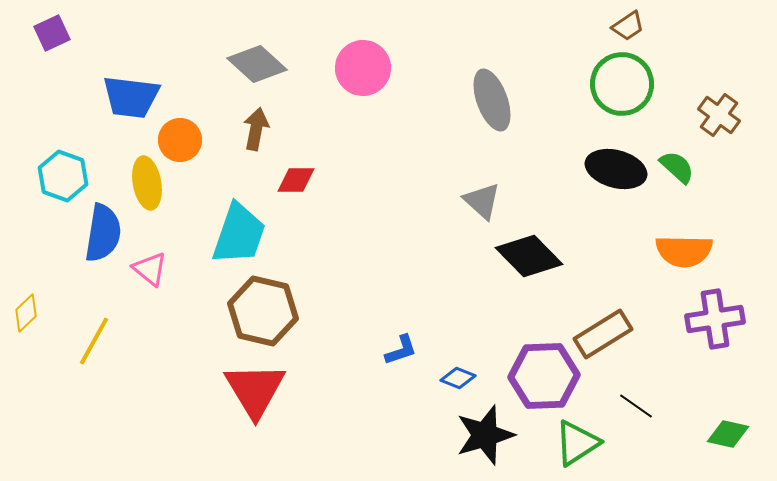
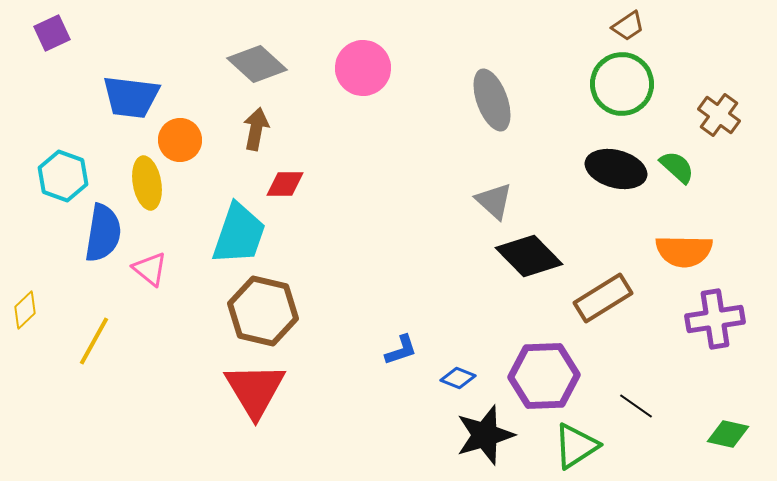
red diamond: moved 11 px left, 4 px down
gray triangle: moved 12 px right
yellow diamond: moved 1 px left, 3 px up
brown rectangle: moved 36 px up
green triangle: moved 1 px left, 3 px down
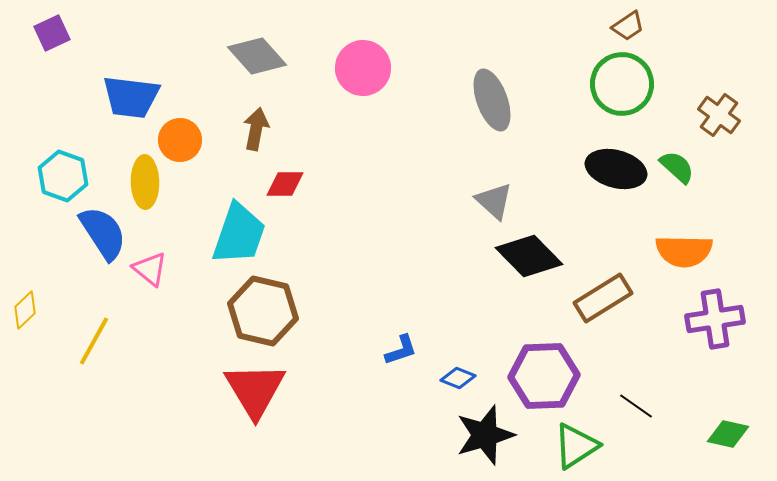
gray diamond: moved 8 px up; rotated 6 degrees clockwise
yellow ellipse: moved 2 px left, 1 px up; rotated 9 degrees clockwise
blue semicircle: rotated 42 degrees counterclockwise
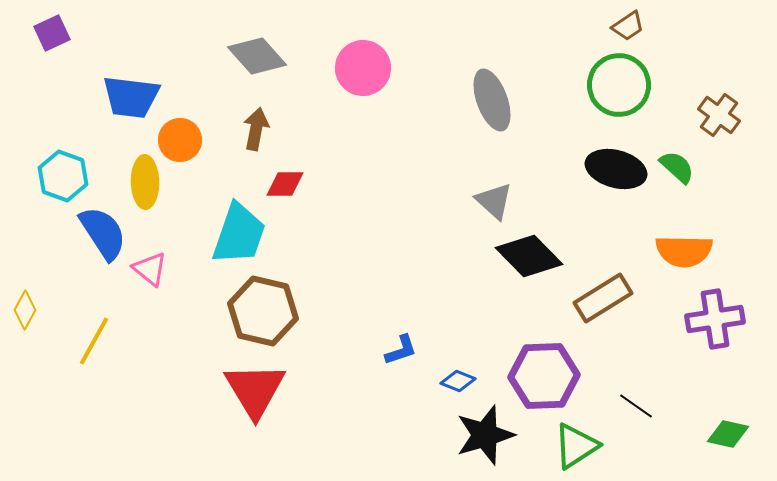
green circle: moved 3 px left, 1 px down
yellow diamond: rotated 18 degrees counterclockwise
blue diamond: moved 3 px down
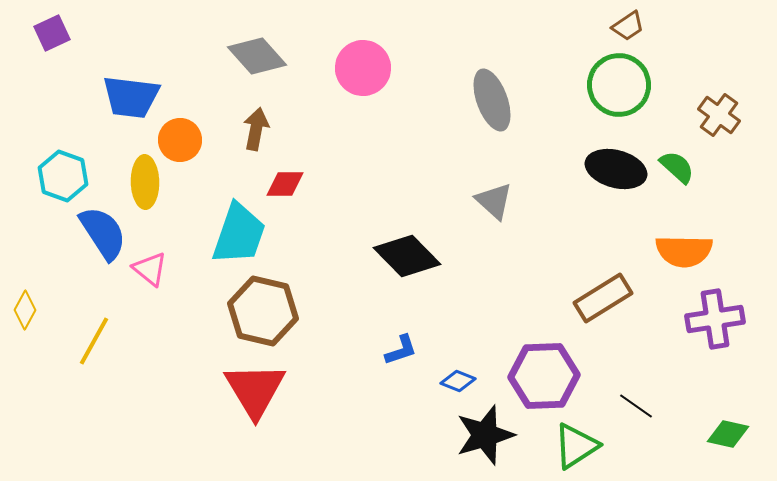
black diamond: moved 122 px left
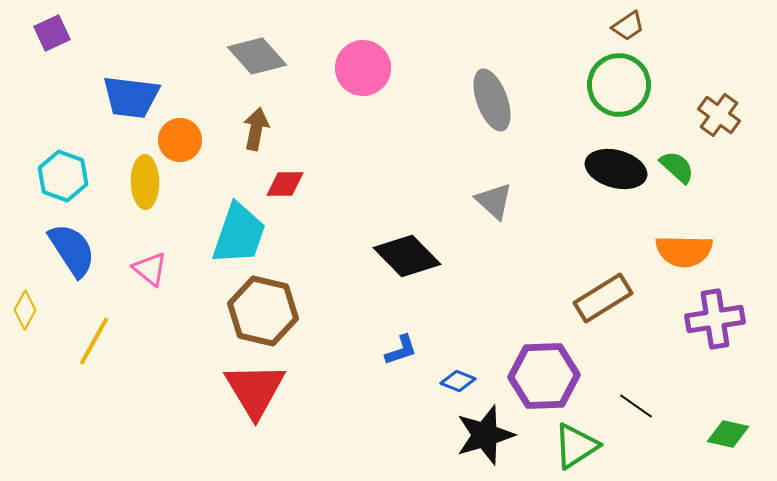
blue semicircle: moved 31 px left, 17 px down
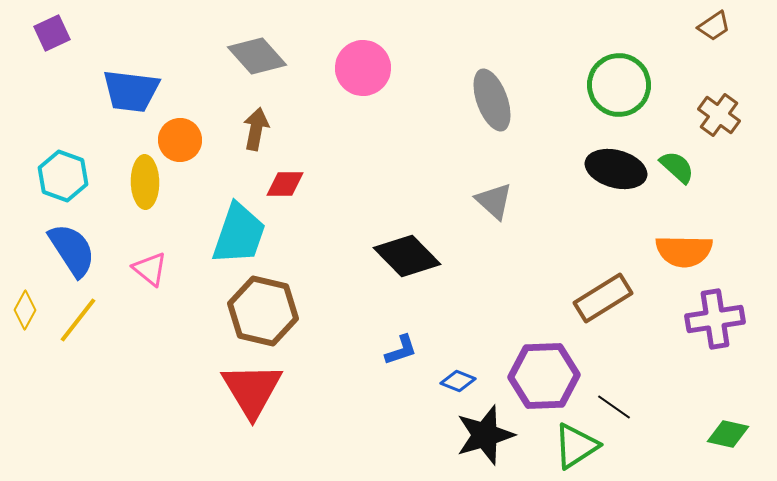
brown trapezoid: moved 86 px right
blue trapezoid: moved 6 px up
yellow line: moved 16 px left, 21 px up; rotated 9 degrees clockwise
red triangle: moved 3 px left
black line: moved 22 px left, 1 px down
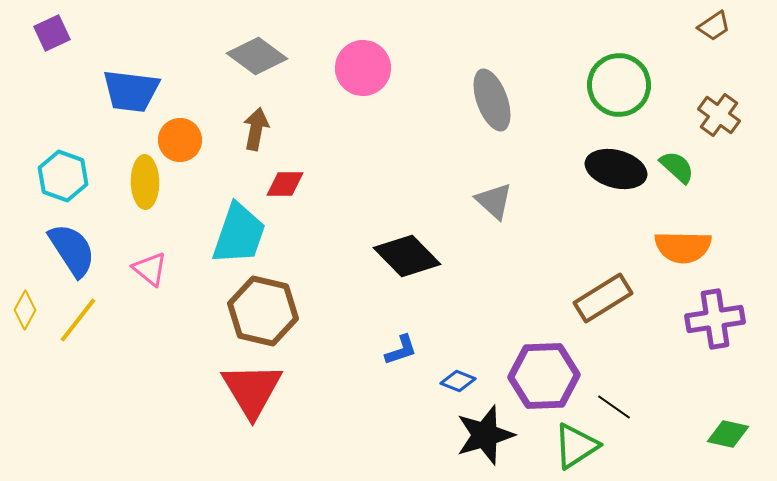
gray diamond: rotated 12 degrees counterclockwise
orange semicircle: moved 1 px left, 4 px up
